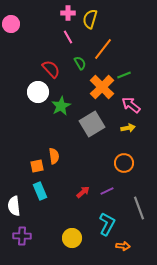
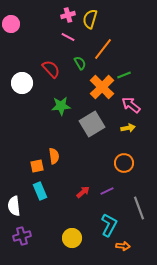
pink cross: moved 2 px down; rotated 16 degrees counterclockwise
pink line: rotated 32 degrees counterclockwise
white circle: moved 16 px left, 9 px up
green star: rotated 24 degrees clockwise
cyan L-shape: moved 2 px right, 1 px down
purple cross: rotated 18 degrees counterclockwise
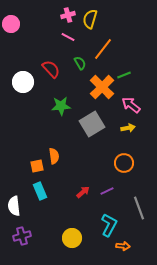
white circle: moved 1 px right, 1 px up
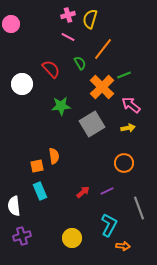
white circle: moved 1 px left, 2 px down
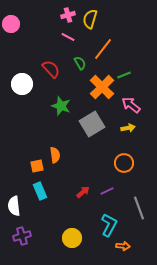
green star: rotated 24 degrees clockwise
orange semicircle: moved 1 px right, 1 px up
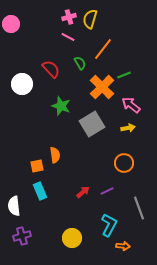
pink cross: moved 1 px right, 2 px down
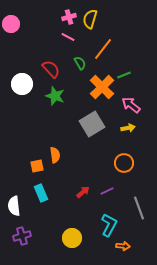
green star: moved 6 px left, 10 px up
cyan rectangle: moved 1 px right, 2 px down
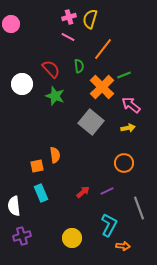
green semicircle: moved 1 px left, 3 px down; rotated 24 degrees clockwise
gray square: moved 1 px left, 2 px up; rotated 20 degrees counterclockwise
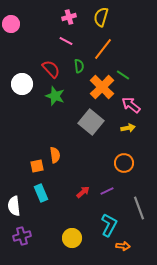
yellow semicircle: moved 11 px right, 2 px up
pink line: moved 2 px left, 4 px down
green line: moved 1 px left; rotated 56 degrees clockwise
